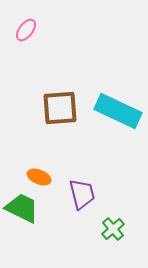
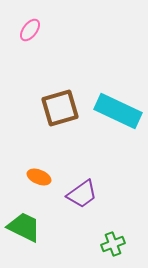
pink ellipse: moved 4 px right
brown square: rotated 12 degrees counterclockwise
purple trapezoid: rotated 68 degrees clockwise
green trapezoid: moved 2 px right, 19 px down
green cross: moved 15 px down; rotated 20 degrees clockwise
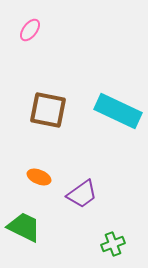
brown square: moved 12 px left, 2 px down; rotated 27 degrees clockwise
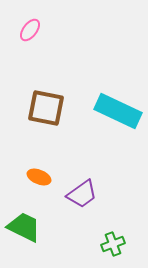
brown square: moved 2 px left, 2 px up
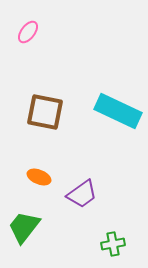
pink ellipse: moved 2 px left, 2 px down
brown square: moved 1 px left, 4 px down
green trapezoid: rotated 78 degrees counterclockwise
green cross: rotated 10 degrees clockwise
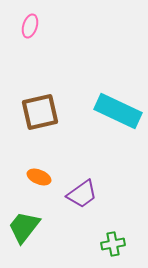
pink ellipse: moved 2 px right, 6 px up; rotated 20 degrees counterclockwise
brown square: moved 5 px left; rotated 24 degrees counterclockwise
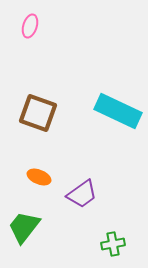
brown square: moved 2 px left, 1 px down; rotated 33 degrees clockwise
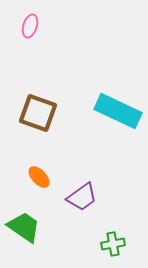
orange ellipse: rotated 25 degrees clockwise
purple trapezoid: moved 3 px down
green trapezoid: rotated 87 degrees clockwise
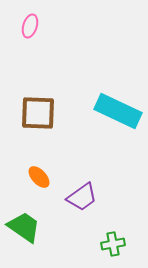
brown square: rotated 18 degrees counterclockwise
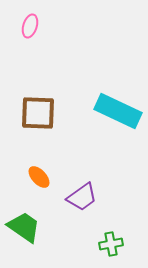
green cross: moved 2 px left
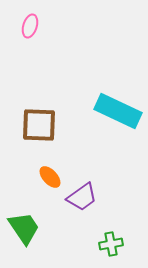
brown square: moved 1 px right, 12 px down
orange ellipse: moved 11 px right
green trapezoid: moved 1 px down; rotated 21 degrees clockwise
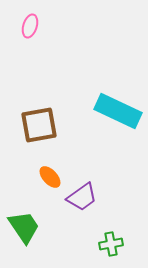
brown square: rotated 12 degrees counterclockwise
green trapezoid: moved 1 px up
